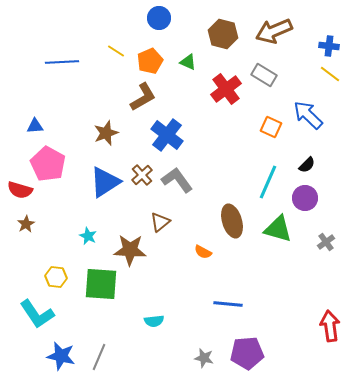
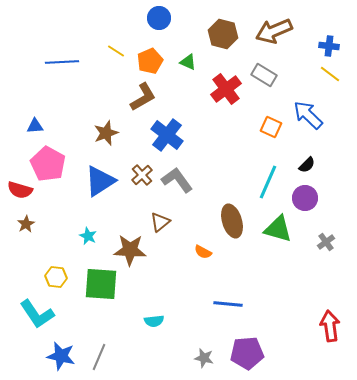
blue triangle at (105, 182): moved 5 px left, 1 px up
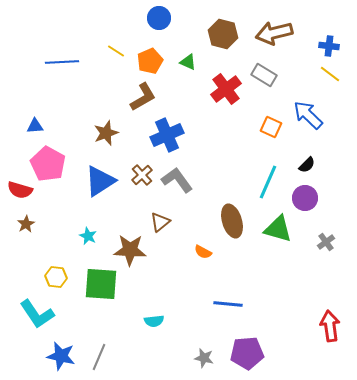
brown arrow at (274, 31): moved 2 px down; rotated 9 degrees clockwise
blue cross at (167, 135): rotated 28 degrees clockwise
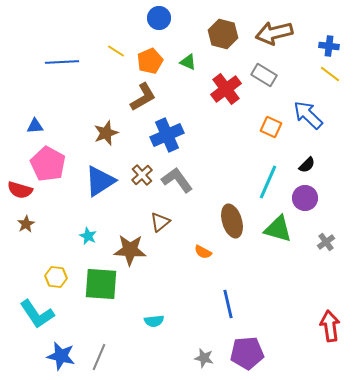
blue line at (228, 304): rotated 72 degrees clockwise
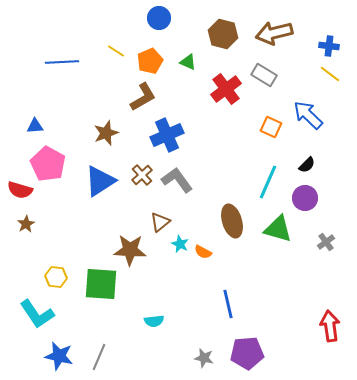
cyan star at (88, 236): moved 92 px right, 8 px down
blue star at (61, 356): moved 2 px left
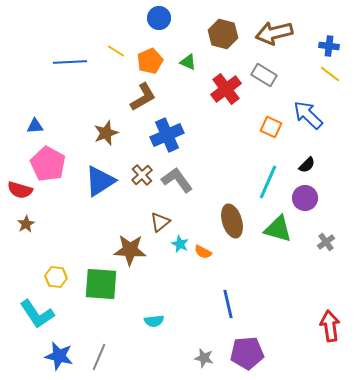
blue line at (62, 62): moved 8 px right
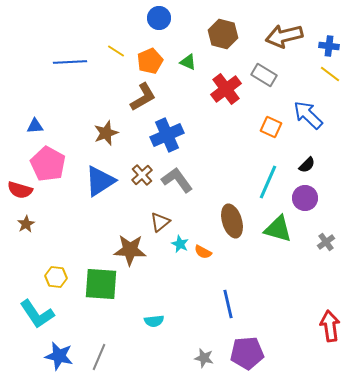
brown arrow at (274, 33): moved 10 px right, 3 px down
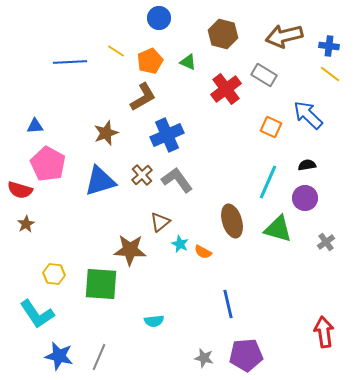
black semicircle at (307, 165): rotated 144 degrees counterclockwise
blue triangle at (100, 181): rotated 16 degrees clockwise
yellow hexagon at (56, 277): moved 2 px left, 3 px up
red arrow at (330, 326): moved 6 px left, 6 px down
purple pentagon at (247, 353): moved 1 px left, 2 px down
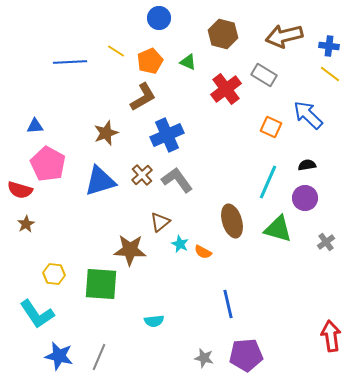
red arrow at (324, 332): moved 7 px right, 4 px down
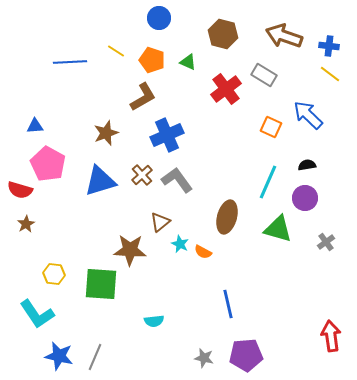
brown arrow at (284, 36): rotated 33 degrees clockwise
orange pentagon at (150, 61): moved 2 px right, 1 px up; rotated 30 degrees counterclockwise
brown ellipse at (232, 221): moved 5 px left, 4 px up; rotated 32 degrees clockwise
gray line at (99, 357): moved 4 px left
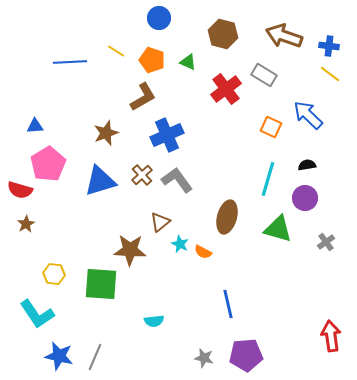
pink pentagon at (48, 164): rotated 12 degrees clockwise
cyan line at (268, 182): moved 3 px up; rotated 8 degrees counterclockwise
